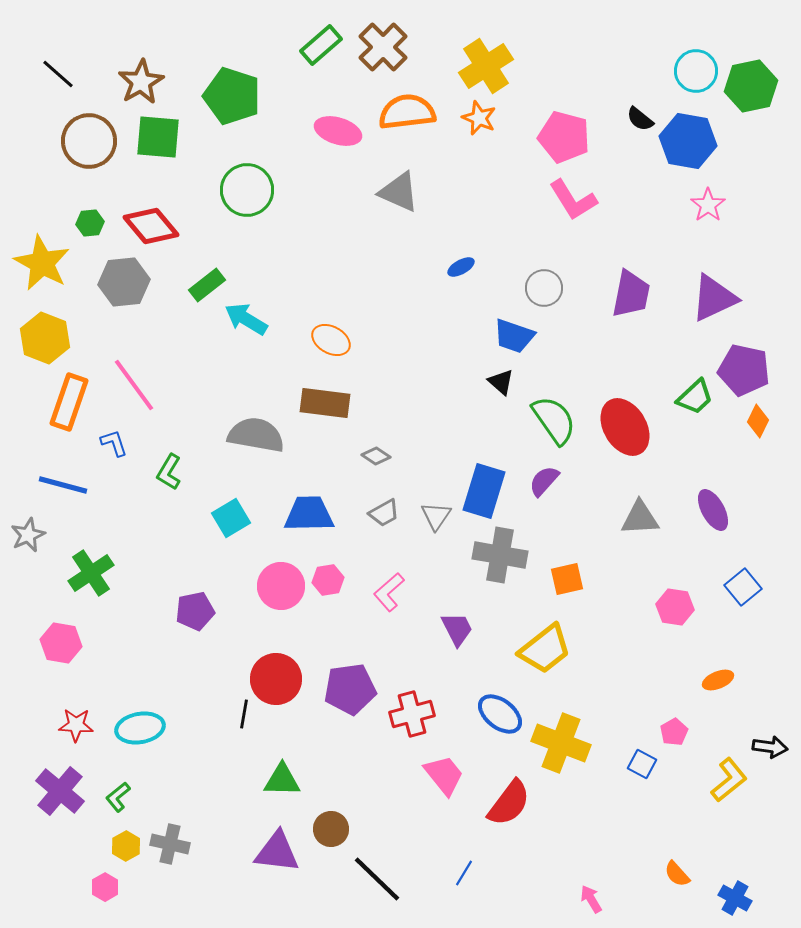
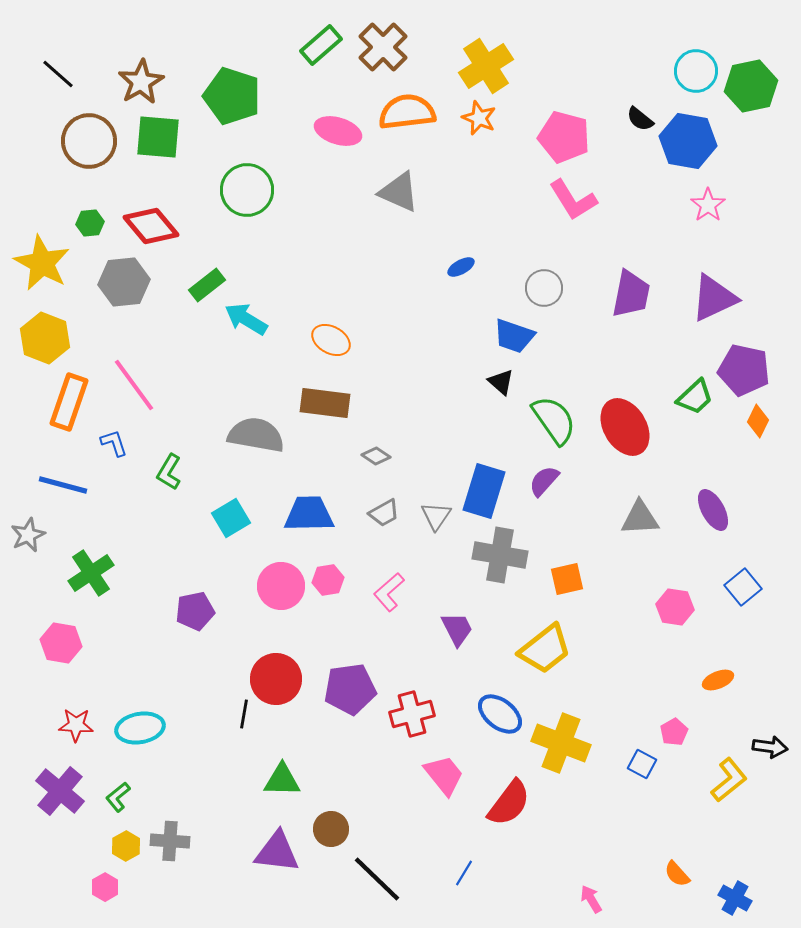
gray cross at (170, 844): moved 3 px up; rotated 9 degrees counterclockwise
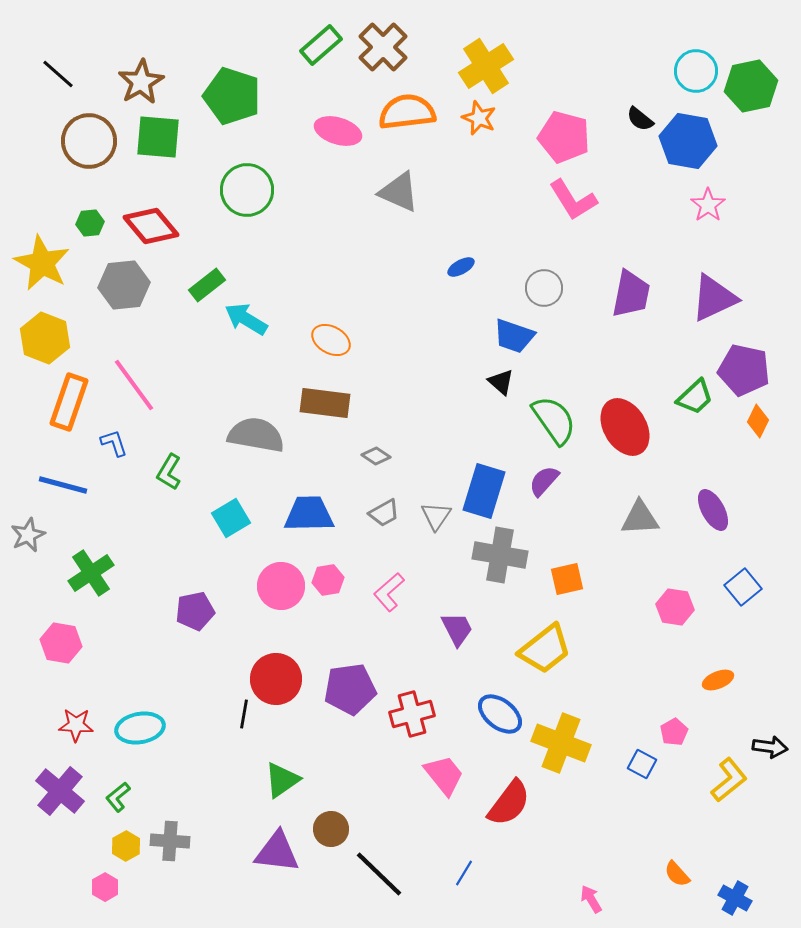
gray hexagon at (124, 282): moved 3 px down
green triangle at (282, 780): rotated 36 degrees counterclockwise
black line at (377, 879): moved 2 px right, 5 px up
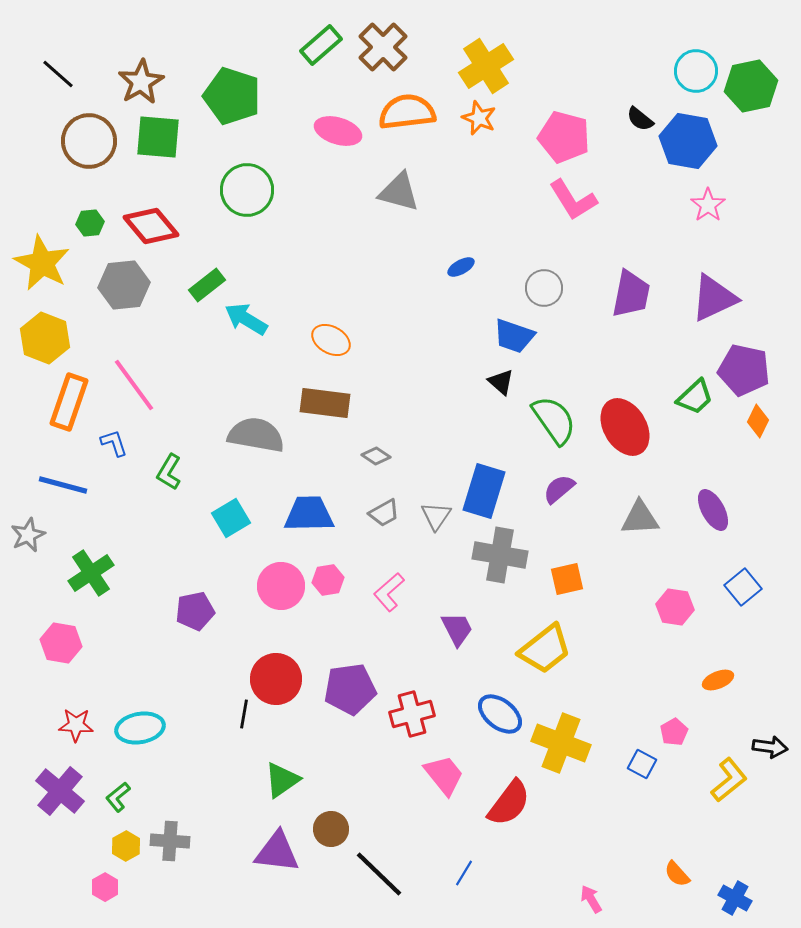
gray triangle at (399, 192): rotated 9 degrees counterclockwise
purple semicircle at (544, 481): moved 15 px right, 8 px down; rotated 8 degrees clockwise
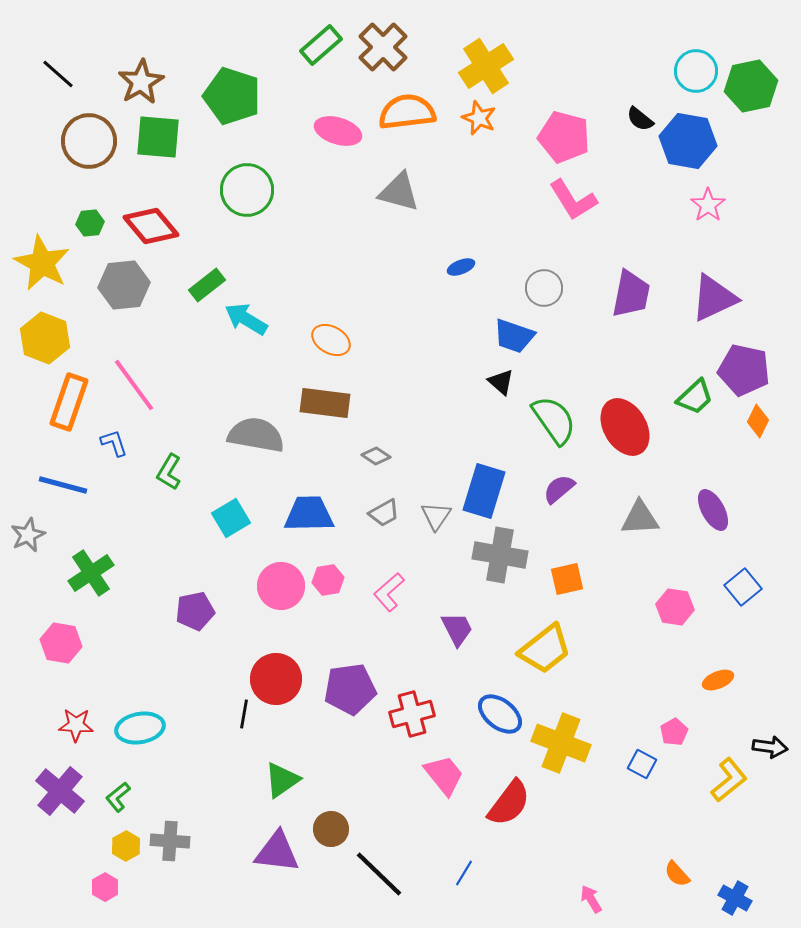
blue ellipse at (461, 267): rotated 8 degrees clockwise
